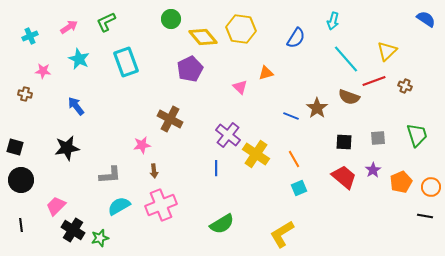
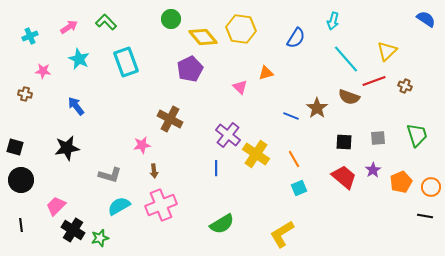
green L-shape at (106, 22): rotated 70 degrees clockwise
gray L-shape at (110, 175): rotated 20 degrees clockwise
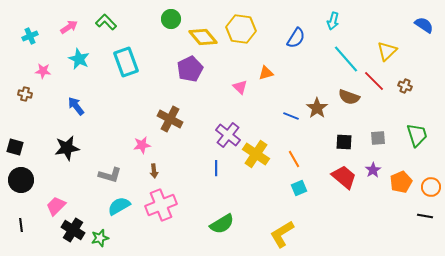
blue semicircle at (426, 19): moved 2 px left, 6 px down
red line at (374, 81): rotated 65 degrees clockwise
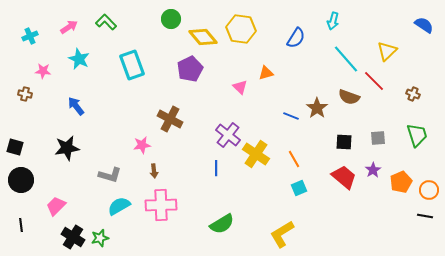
cyan rectangle at (126, 62): moved 6 px right, 3 px down
brown cross at (405, 86): moved 8 px right, 8 px down
orange circle at (431, 187): moved 2 px left, 3 px down
pink cross at (161, 205): rotated 20 degrees clockwise
black cross at (73, 230): moved 7 px down
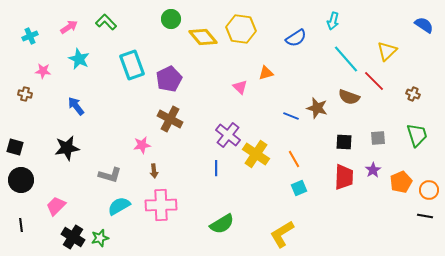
blue semicircle at (296, 38): rotated 25 degrees clockwise
purple pentagon at (190, 69): moved 21 px left, 10 px down
brown star at (317, 108): rotated 20 degrees counterclockwise
red trapezoid at (344, 177): rotated 52 degrees clockwise
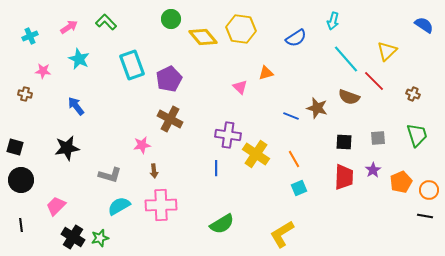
purple cross at (228, 135): rotated 30 degrees counterclockwise
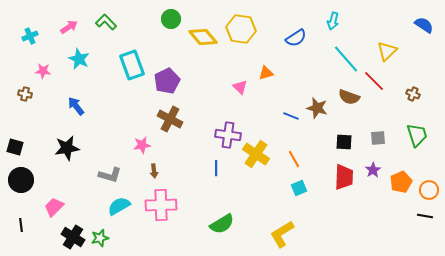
purple pentagon at (169, 79): moved 2 px left, 2 px down
pink trapezoid at (56, 206): moved 2 px left, 1 px down
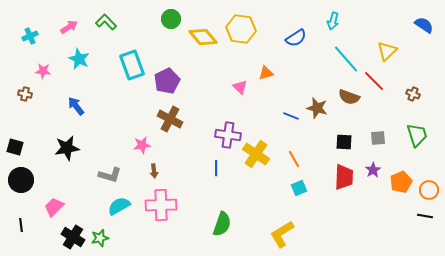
green semicircle at (222, 224): rotated 40 degrees counterclockwise
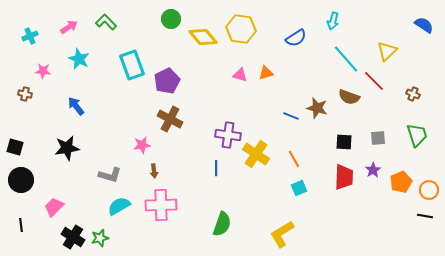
pink triangle at (240, 87): moved 12 px up; rotated 28 degrees counterclockwise
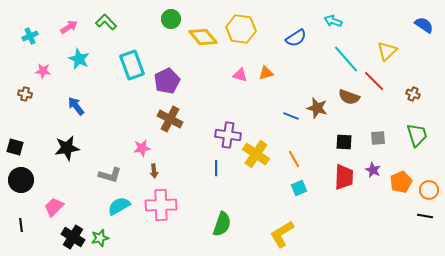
cyan arrow at (333, 21): rotated 96 degrees clockwise
pink star at (142, 145): moved 3 px down
purple star at (373, 170): rotated 14 degrees counterclockwise
